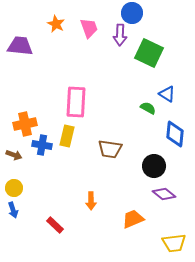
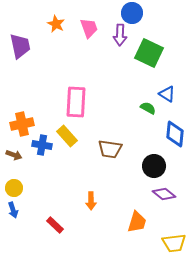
purple trapezoid: rotated 72 degrees clockwise
orange cross: moved 3 px left
yellow rectangle: rotated 55 degrees counterclockwise
orange trapezoid: moved 4 px right, 3 px down; rotated 130 degrees clockwise
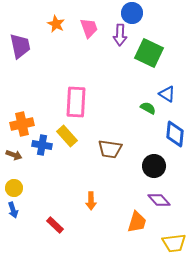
purple diamond: moved 5 px left, 6 px down; rotated 10 degrees clockwise
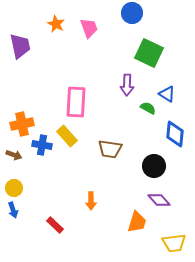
purple arrow: moved 7 px right, 50 px down
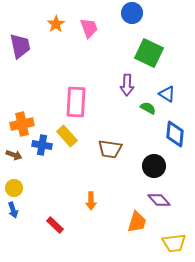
orange star: rotated 12 degrees clockwise
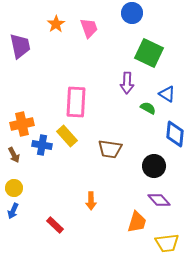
purple arrow: moved 2 px up
brown arrow: rotated 42 degrees clockwise
blue arrow: moved 1 px down; rotated 42 degrees clockwise
yellow trapezoid: moved 7 px left
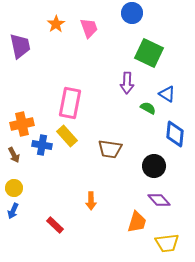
pink rectangle: moved 6 px left, 1 px down; rotated 8 degrees clockwise
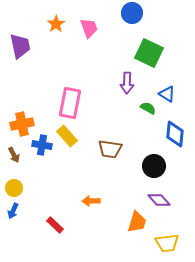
orange arrow: rotated 90 degrees clockwise
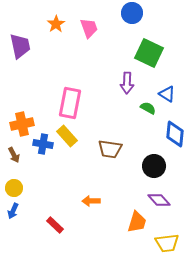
blue cross: moved 1 px right, 1 px up
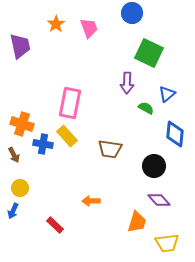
blue triangle: rotated 48 degrees clockwise
green semicircle: moved 2 px left
orange cross: rotated 30 degrees clockwise
yellow circle: moved 6 px right
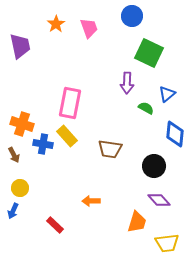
blue circle: moved 3 px down
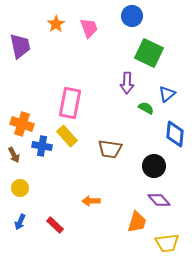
blue cross: moved 1 px left, 2 px down
blue arrow: moved 7 px right, 11 px down
